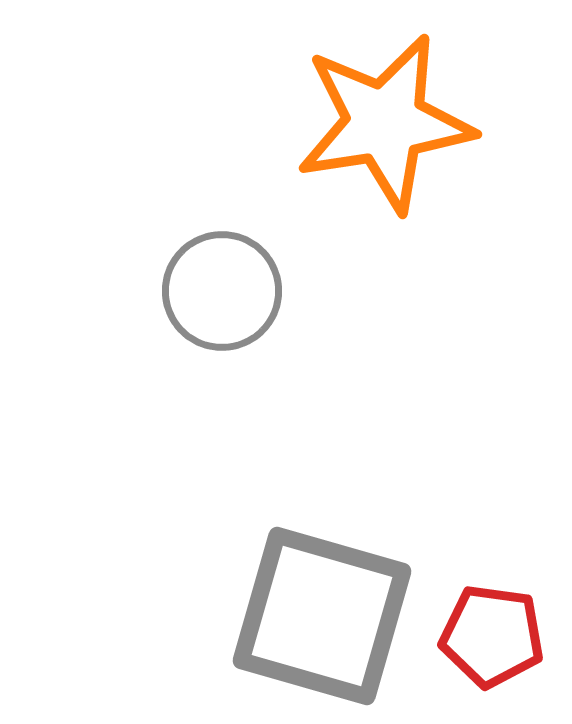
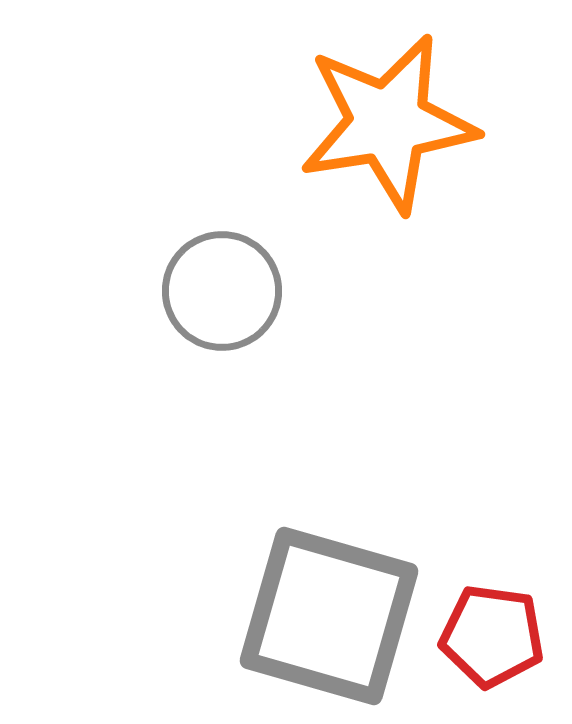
orange star: moved 3 px right
gray square: moved 7 px right
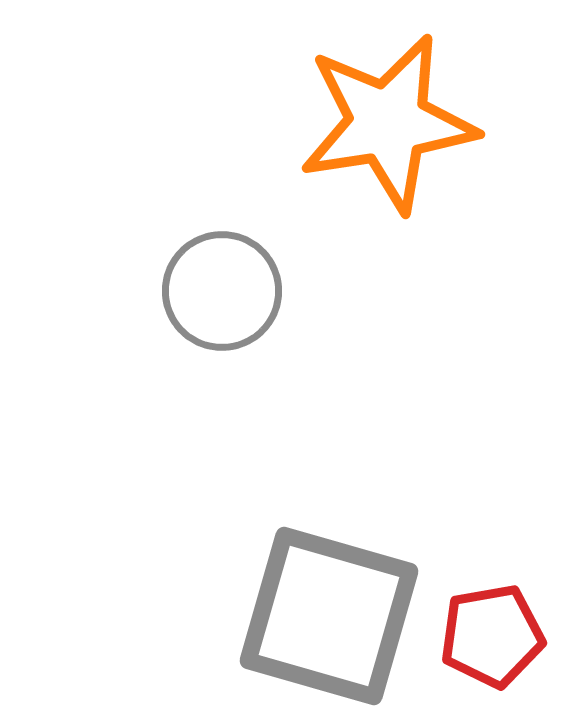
red pentagon: rotated 18 degrees counterclockwise
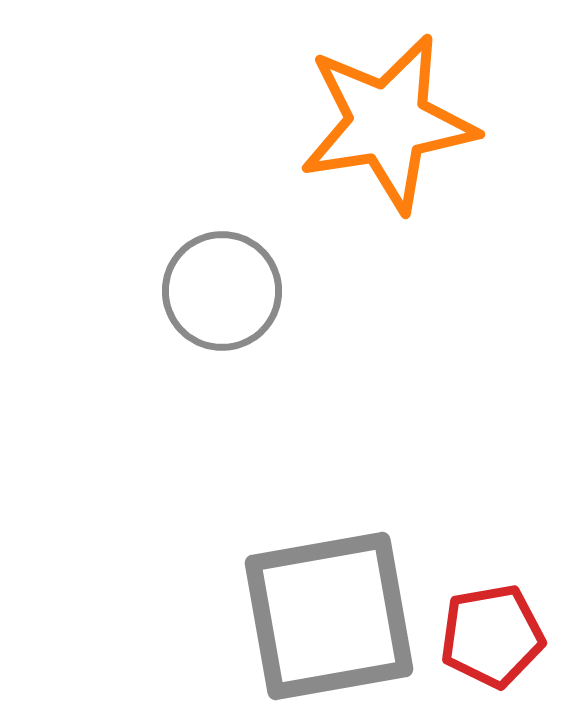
gray square: rotated 26 degrees counterclockwise
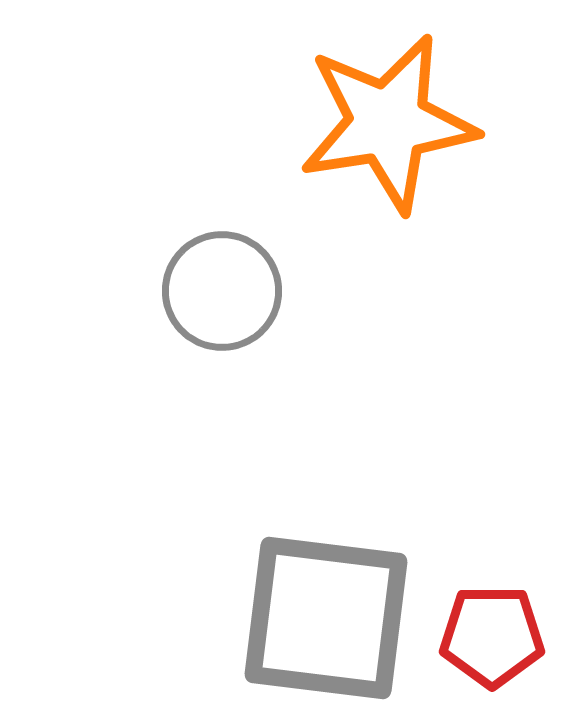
gray square: moved 3 px left, 2 px down; rotated 17 degrees clockwise
red pentagon: rotated 10 degrees clockwise
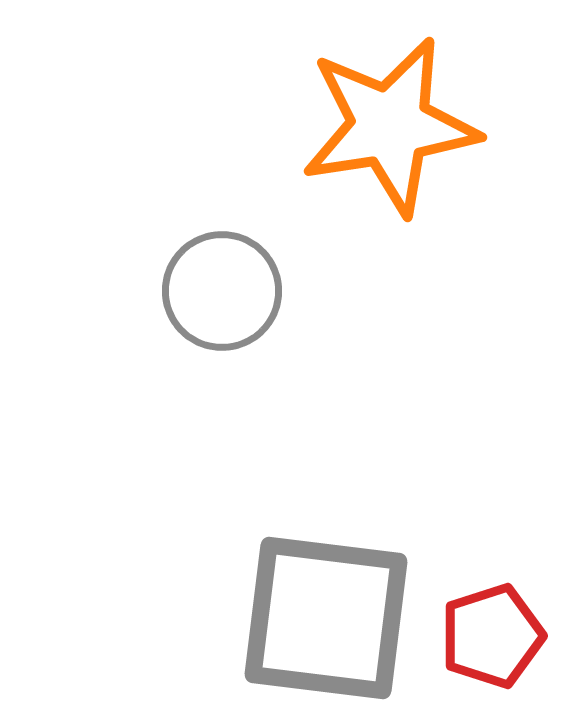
orange star: moved 2 px right, 3 px down
red pentagon: rotated 18 degrees counterclockwise
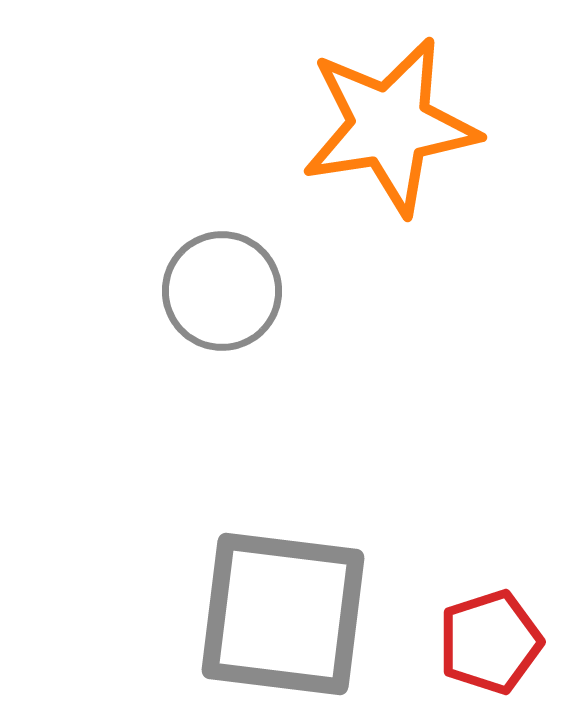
gray square: moved 43 px left, 4 px up
red pentagon: moved 2 px left, 6 px down
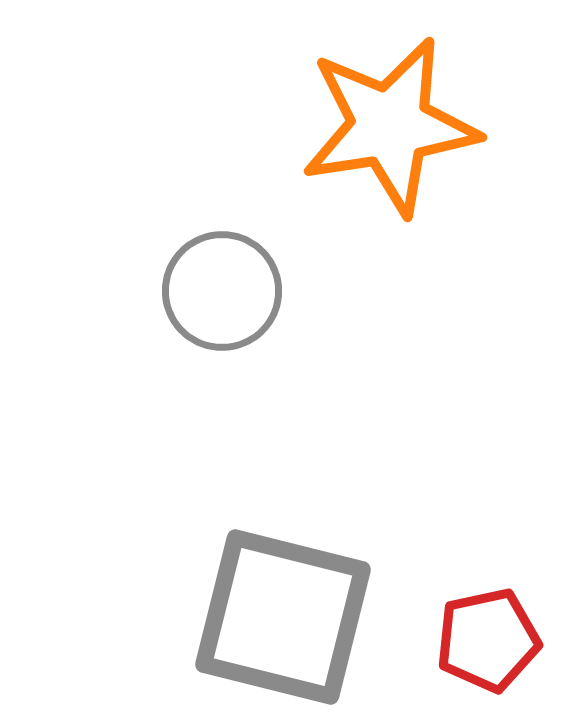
gray square: moved 3 px down; rotated 7 degrees clockwise
red pentagon: moved 2 px left, 2 px up; rotated 6 degrees clockwise
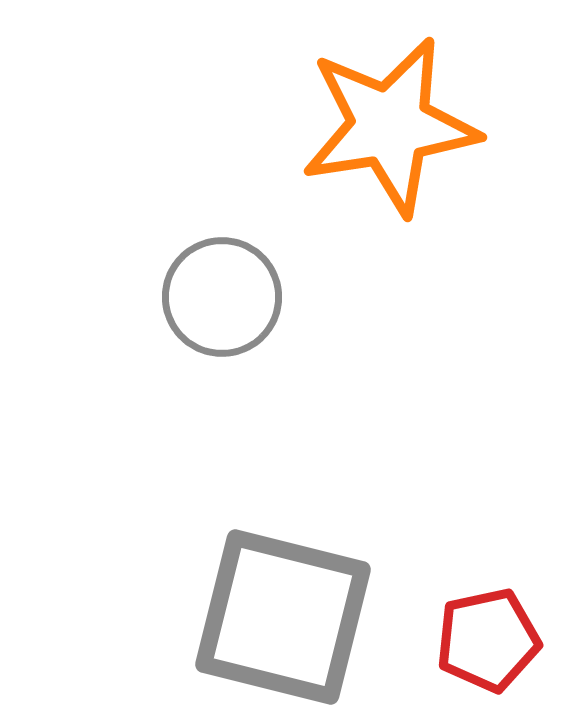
gray circle: moved 6 px down
